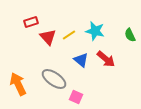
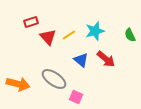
cyan star: rotated 30 degrees counterclockwise
orange arrow: rotated 130 degrees clockwise
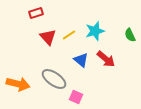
red rectangle: moved 5 px right, 9 px up
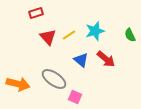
pink square: moved 1 px left
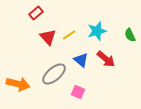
red rectangle: rotated 24 degrees counterclockwise
cyan star: moved 2 px right
gray ellipse: moved 5 px up; rotated 75 degrees counterclockwise
pink square: moved 3 px right, 5 px up
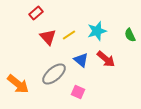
orange arrow: rotated 25 degrees clockwise
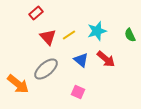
gray ellipse: moved 8 px left, 5 px up
